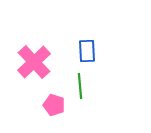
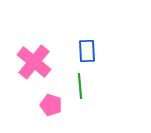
pink cross: rotated 8 degrees counterclockwise
pink pentagon: moved 3 px left
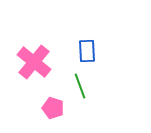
green line: rotated 15 degrees counterclockwise
pink pentagon: moved 2 px right, 3 px down
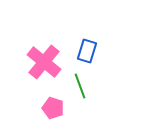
blue rectangle: rotated 20 degrees clockwise
pink cross: moved 10 px right
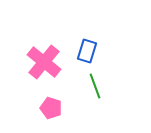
green line: moved 15 px right
pink pentagon: moved 2 px left
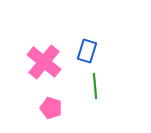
green line: rotated 15 degrees clockwise
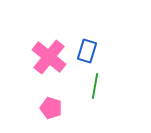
pink cross: moved 5 px right, 5 px up
green line: rotated 15 degrees clockwise
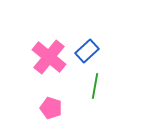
blue rectangle: rotated 30 degrees clockwise
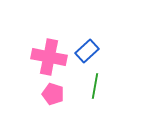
pink cross: rotated 28 degrees counterclockwise
pink pentagon: moved 2 px right, 14 px up
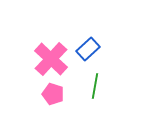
blue rectangle: moved 1 px right, 2 px up
pink cross: moved 2 px right, 2 px down; rotated 32 degrees clockwise
